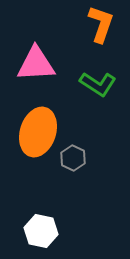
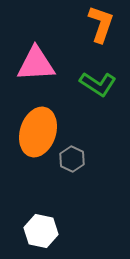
gray hexagon: moved 1 px left, 1 px down
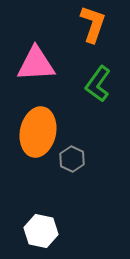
orange L-shape: moved 8 px left
green L-shape: rotated 93 degrees clockwise
orange ellipse: rotated 6 degrees counterclockwise
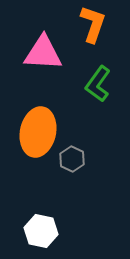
pink triangle: moved 7 px right, 11 px up; rotated 6 degrees clockwise
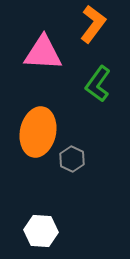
orange L-shape: rotated 18 degrees clockwise
white hexagon: rotated 8 degrees counterclockwise
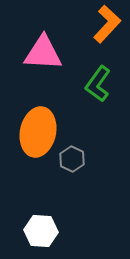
orange L-shape: moved 14 px right; rotated 6 degrees clockwise
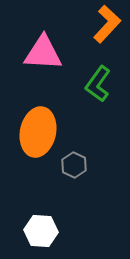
gray hexagon: moved 2 px right, 6 px down
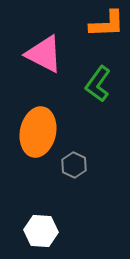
orange L-shape: rotated 45 degrees clockwise
pink triangle: moved 1 px right, 1 px down; rotated 24 degrees clockwise
